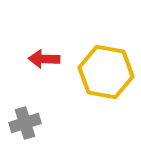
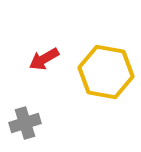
red arrow: rotated 32 degrees counterclockwise
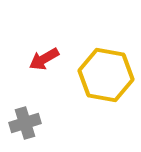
yellow hexagon: moved 3 px down
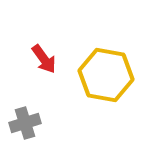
red arrow: rotated 96 degrees counterclockwise
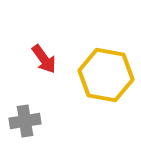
gray cross: moved 2 px up; rotated 8 degrees clockwise
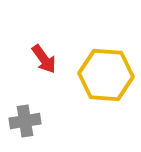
yellow hexagon: rotated 6 degrees counterclockwise
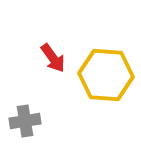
red arrow: moved 9 px right, 1 px up
